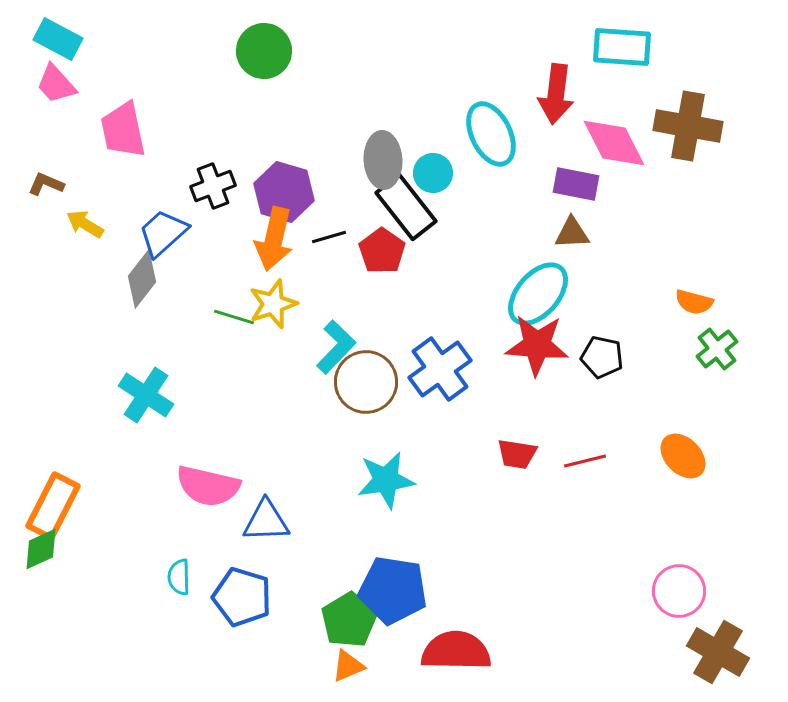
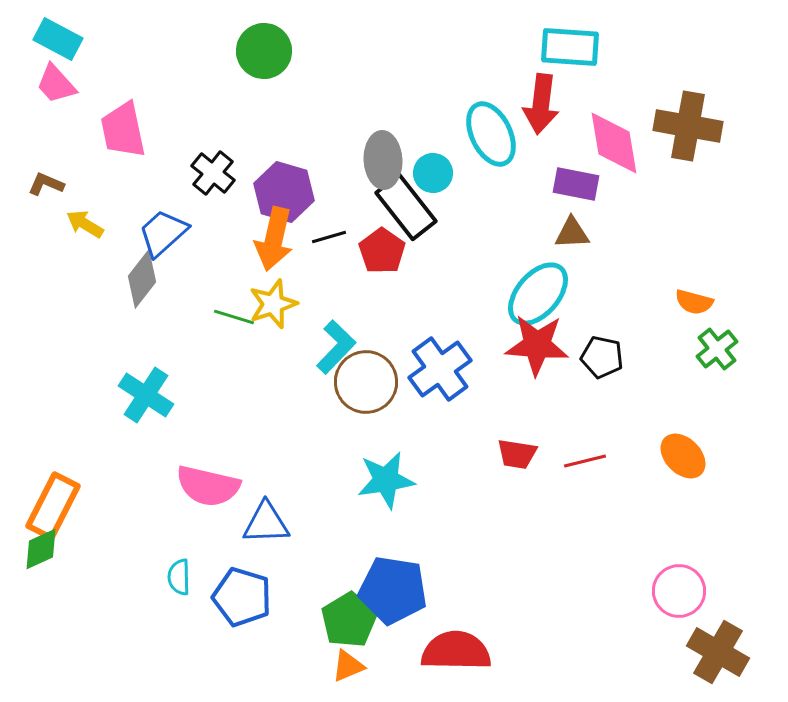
cyan rectangle at (622, 47): moved 52 px left
red arrow at (556, 94): moved 15 px left, 10 px down
pink diamond at (614, 143): rotated 18 degrees clockwise
black cross at (213, 186): moved 13 px up; rotated 30 degrees counterclockwise
blue triangle at (266, 521): moved 2 px down
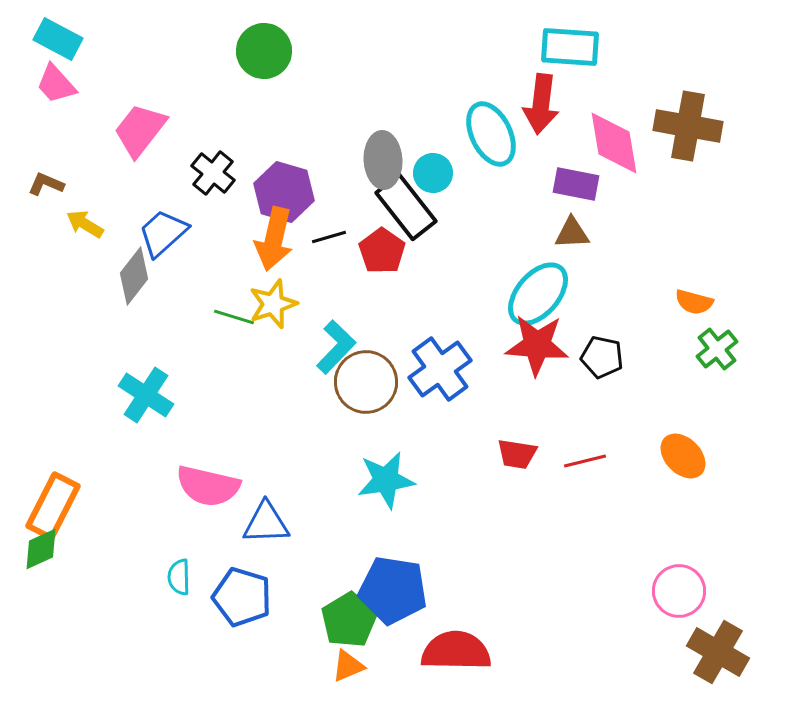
pink trapezoid at (123, 130): moved 17 px right; rotated 50 degrees clockwise
gray diamond at (142, 279): moved 8 px left, 3 px up
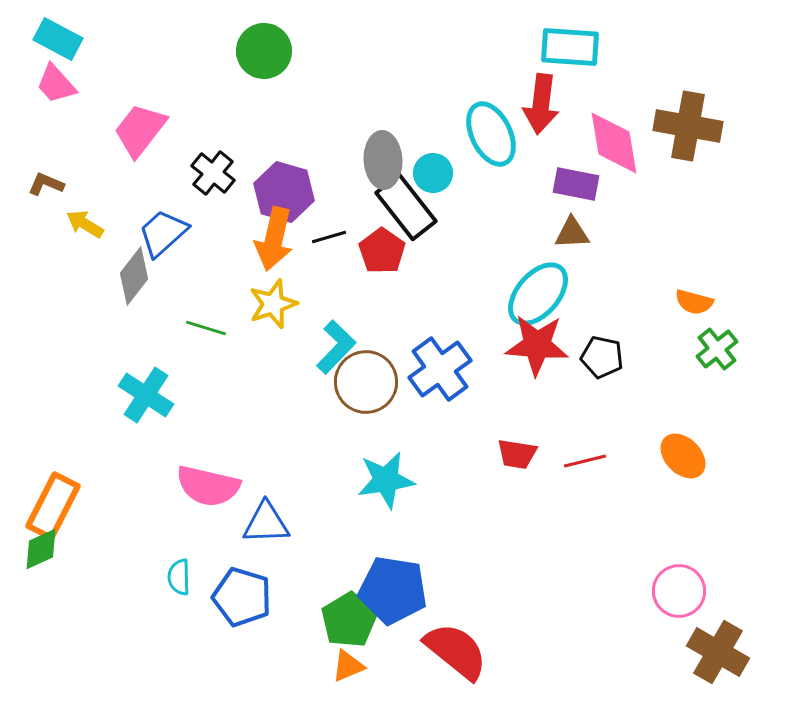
green line at (234, 317): moved 28 px left, 11 px down
red semicircle at (456, 651): rotated 38 degrees clockwise
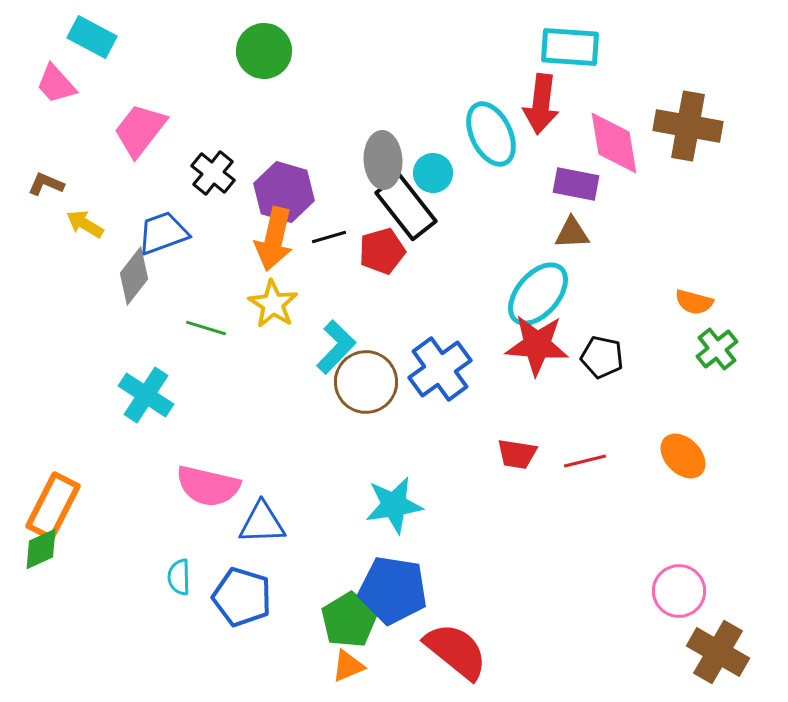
cyan rectangle at (58, 39): moved 34 px right, 2 px up
blue trapezoid at (163, 233): rotated 22 degrees clockwise
red pentagon at (382, 251): rotated 21 degrees clockwise
yellow star at (273, 304): rotated 21 degrees counterclockwise
cyan star at (386, 480): moved 8 px right, 25 px down
blue triangle at (266, 523): moved 4 px left
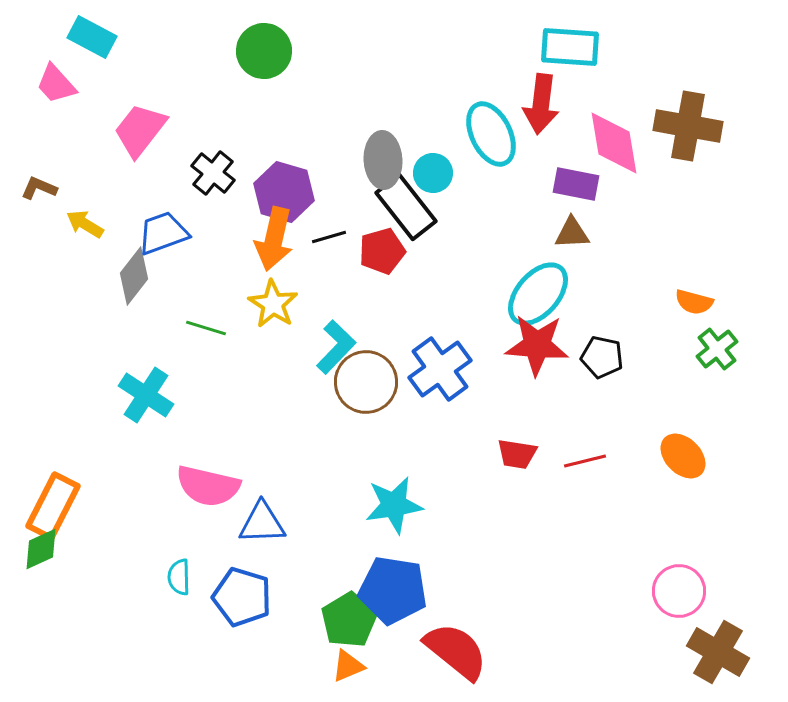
brown L-shape at (46, 184): moved 7 px left, 4 px down
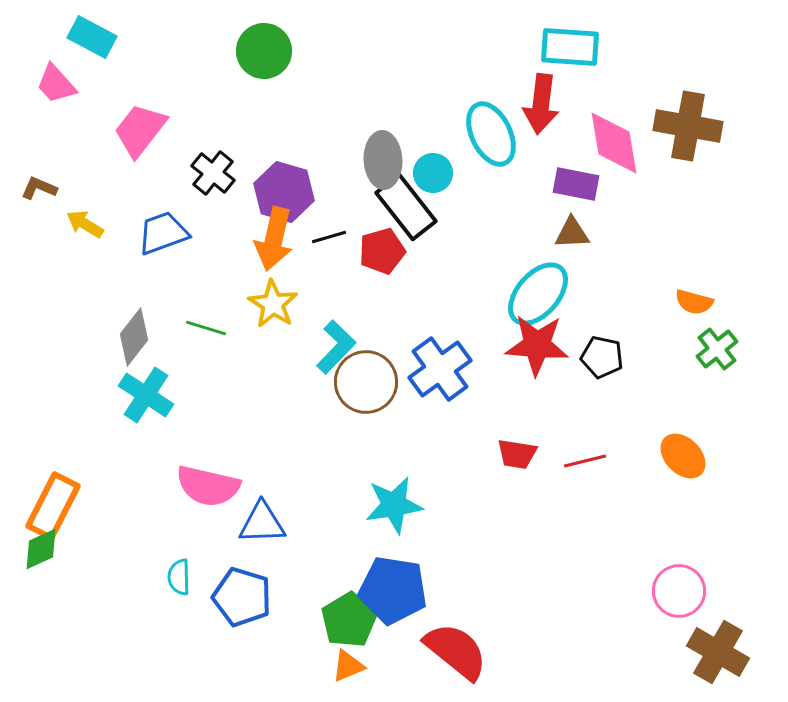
gray diamond at (134, 276): moved 61 px down
